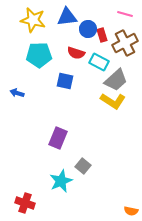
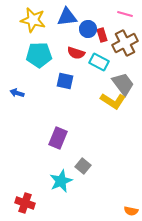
gray trapezoid: moved 7 px right, 4 px down; rotated 85 degrees counterclockwise
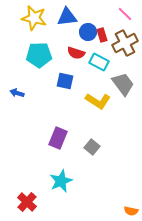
pink line: rotated 28 degrees clockwise
yellow star: moved 1 px right, 2 px up
blue circle: moved 3 px down
yellow L-shape: moved 15 px left
gray square: moved 9 px right, 19 px up
red cross: moved 2 px right, 1 px up; rotated 24 degrees clockwise
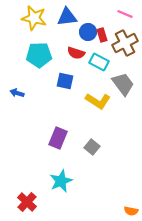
pink line: rotated 21 degrees counterclockwise
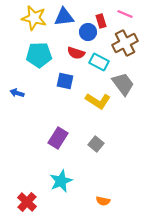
blue triangle: moved 3 px left
red rectangle: moved 1 px left, 14 px up
purple rectangle: rotated 10 degrees clockwise
gray square: moved 4 px right, 3 px up
orange semicircle: moved 28 px left, 10 px up
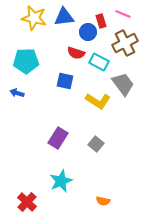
pink line: moved 2 px left
cyan pentagon: moved 13 px left, 6 px down
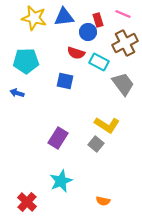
red rectangle: moved 3 px left, 1 px up
yellow L-shape: moved 9 px right, 24 px down
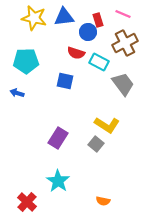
cyan star: moved 3 px left; rotated 15 degrees counterclockwise
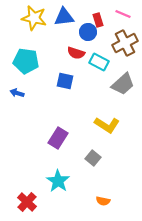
cyan pentagon: rotated 10 degrees clockwise
gray trapezoid: rotated 85 degrees clockwise
gray square: moved 3 px left, 14 px down
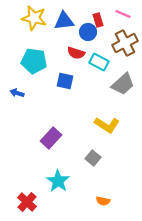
blue triangle: moved 4 px down
cyan pentagon: moved 8 px right
purple rectangle: moved 7 px left; rotated 10 degrees clockwise
